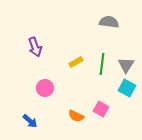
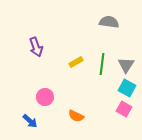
purple arrow: moved 1 px right
pink circle: moved 9 px down
pink square: moved 23 px right
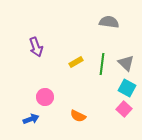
gray triangle: moved 2 px up; rotated 18 degrees counterclockwise
pink square: rotated 14 degrees clockwise
orange semicircle: moved 2 px right
blue arrow: moved 1 px right, 2 px up; rotated 63 degrees counterclockwise
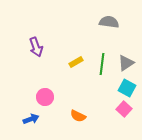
gray triangle: rotated 42 degrees clockwise
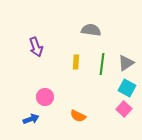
gray semicircle: moved 18 px left, 8 px down
yellow rectangle: rotated 56 degrees counterclockwise
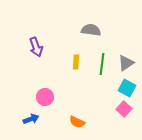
orange semicircle: moved 1 px left, 6 px down
